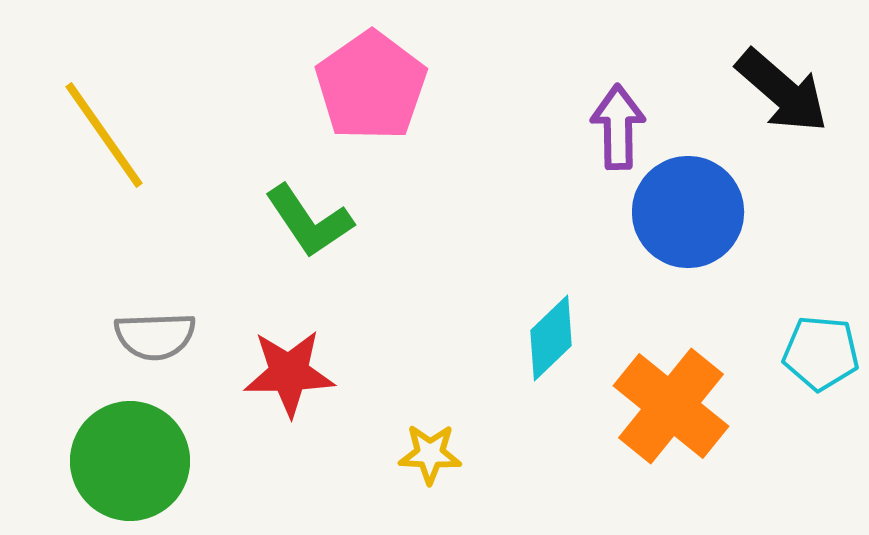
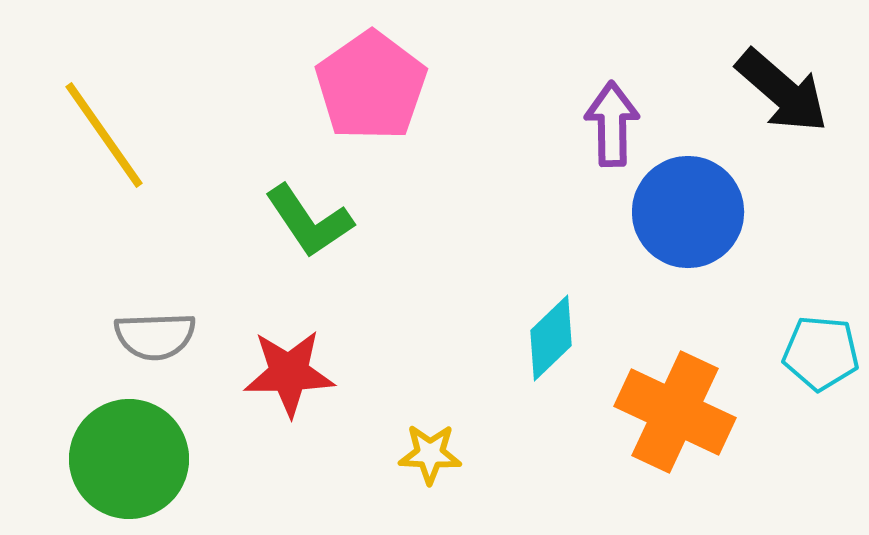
purple arrow: moved 6 px left, 3 px up
orange cross: moved 4 px right, 6 px down; rotated 14 degrees counterclockwise
green circle: moved 1 px left, 2 px up
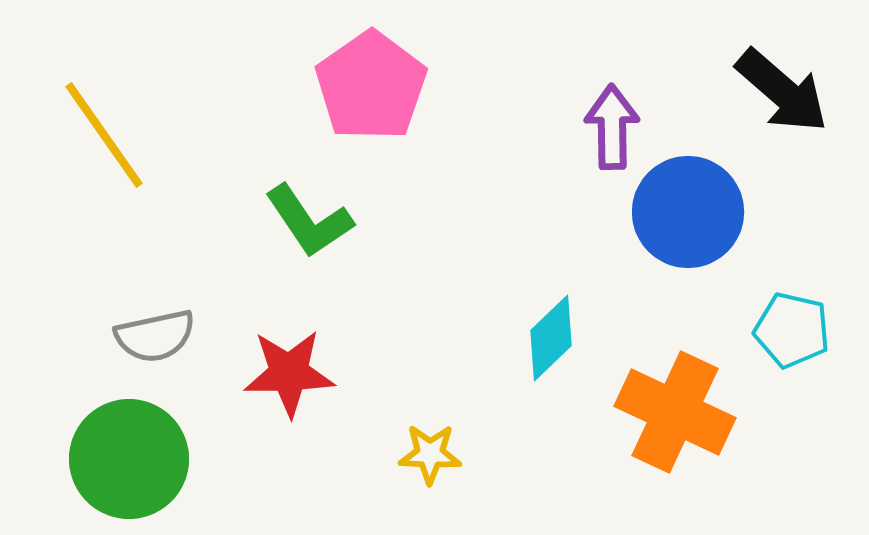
purple arrow: moved 3 px down
gray semicircle: rotated 10 degrees counterclockwise
cyan pentagon: moved 29 px left, 23 px up; rotated 8 degrees clockwise
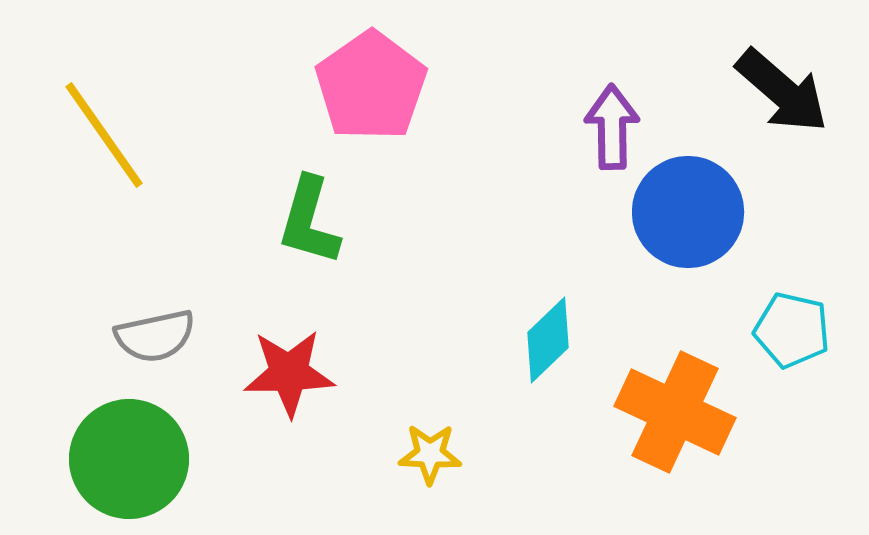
green L-shape: rotated 50 degrees clockwise
cyan diamond: moved 3 px left, 2 px down
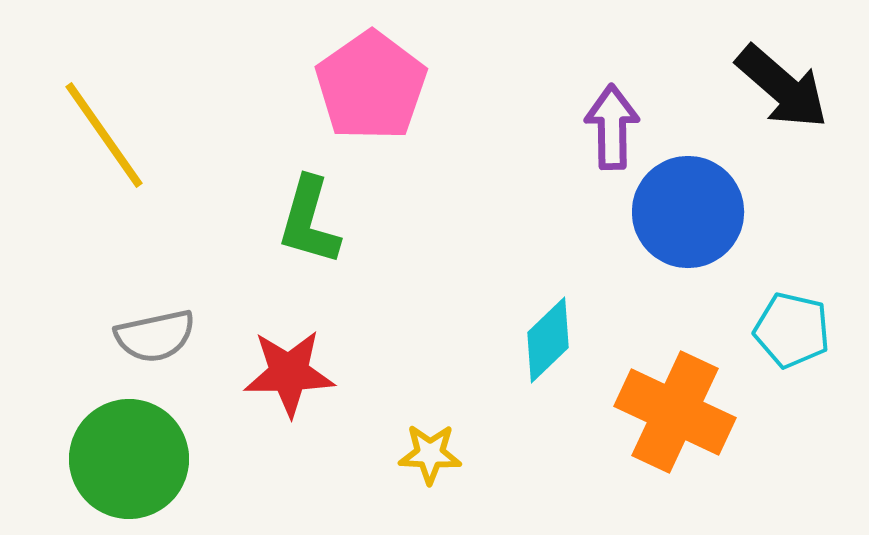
black arrow: moved 4 px up
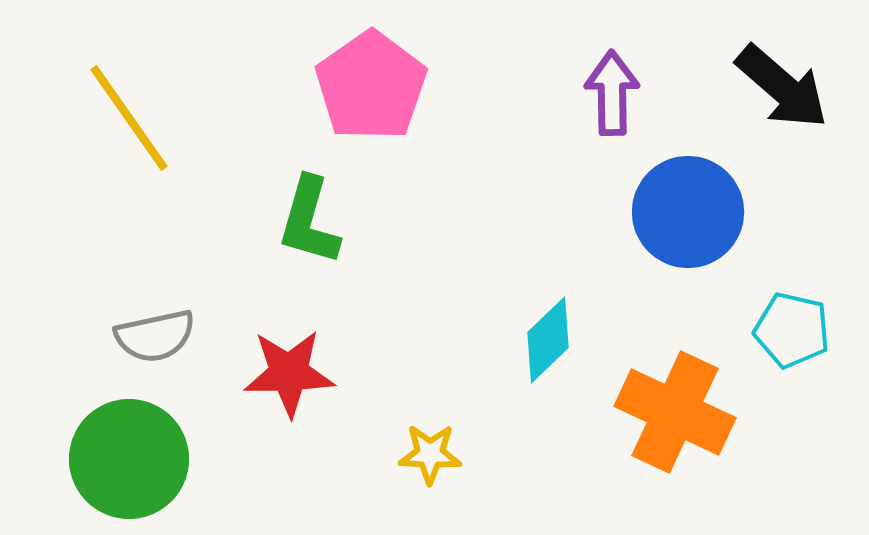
purple arrow: moved 34 px up
yellow line: moved 25 px right, 17 px up
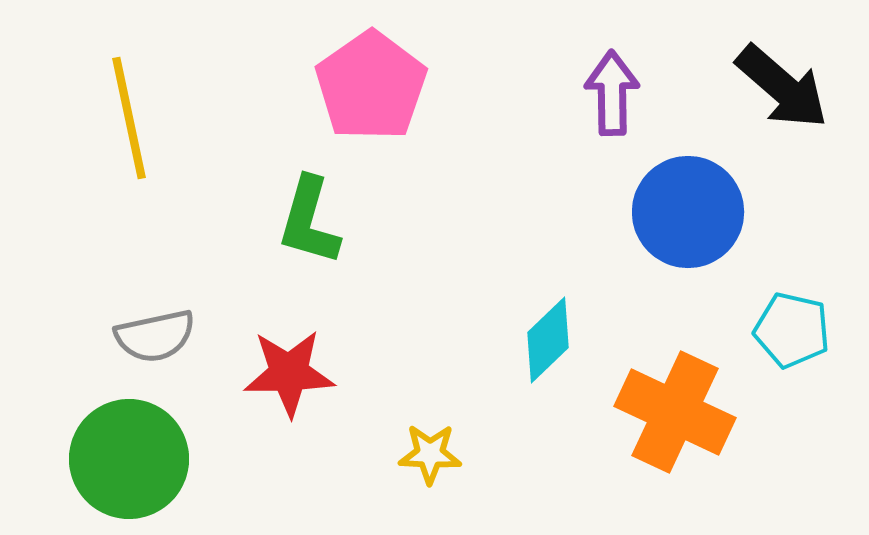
yellow line: rotated 23 degrees clockwise
